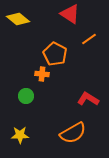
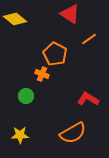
yellow diamond: moved 3 px left
orange cross: rotated 16 degrees clockwise
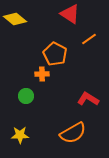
orange cross: rotated 24 degrees counterclockwise
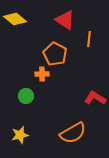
red triangle: moved 5 px left, 6 px down
orange line: rotated 49 degrees counterclockwise
red L-shape: moved 7 px right, 1 px up
yellow star: rotated 12 degrees counterclockwise
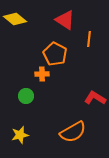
orange semicircle: moved 1 px up
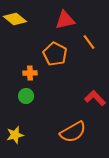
red triangle: rotated 45 degrees counterclockwise
orange line: moved 3 px down; rotated 42 degrees counterclockwise
orange cross: moved 12 px left, 1 px up
red L-shape: rotated 15 degrees clockwise
yellow star: moved 5 px left
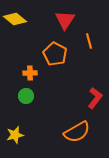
red triangle: rotated 45 degrees counterclockwise
orange line: moved 1 px up; rotated 21 degrees clockwise
red L-shape: rotated 80 degrees clockwise
orange semicircle: moved 4 px right
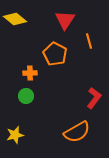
red L-shape: moved 1 px left
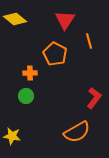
yellow star: moved 3 px left, 1 px down; rotated 24 degrees clockwise
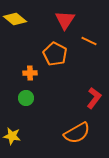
orange line: rotated 49 degrees counterclockwise
green circle: moved 2 px down
orange semicircle: moved 1 px down
